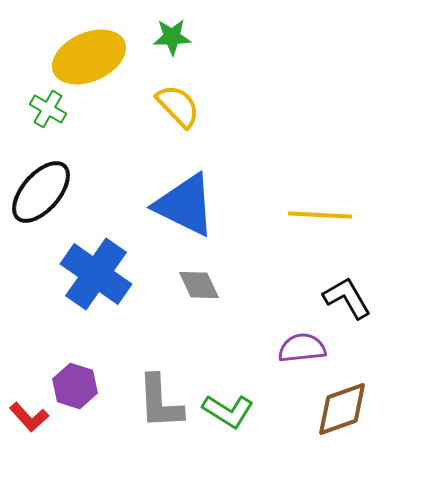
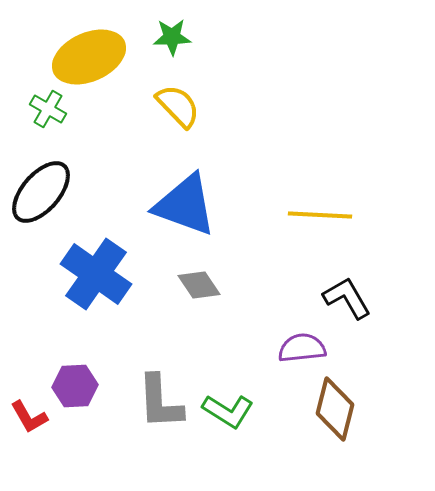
blue triangle: rotated 6 degrees counterclockwise
gray diamond: rotated 9 degrees counterclockwise
purple hexagon: rotated 21 degrees counterclockwise
brown diamond: moved 7 px left; rotated 56 degrees counterclockwise
red L-shape: rotated 12 degrees clockwise
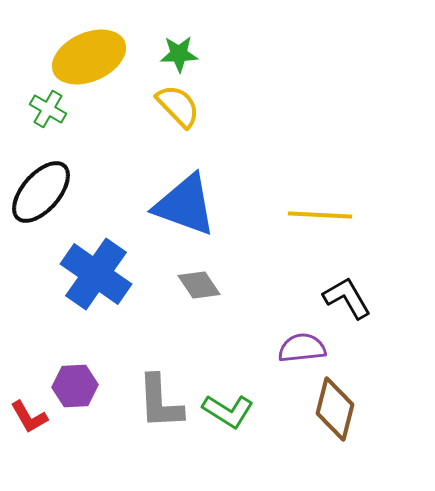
green star: moved 7 px right, 17 px down
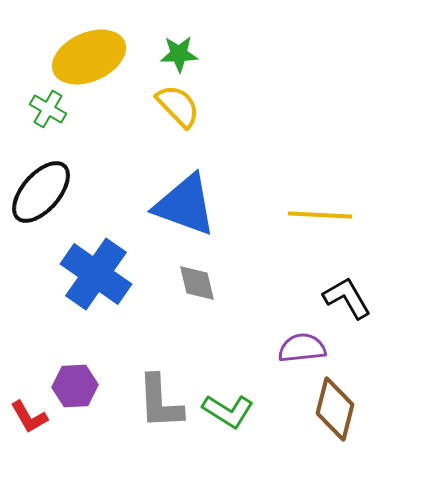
gray diamond: moved 2 px left, 2 px up; rotated 21 degrees clockwise
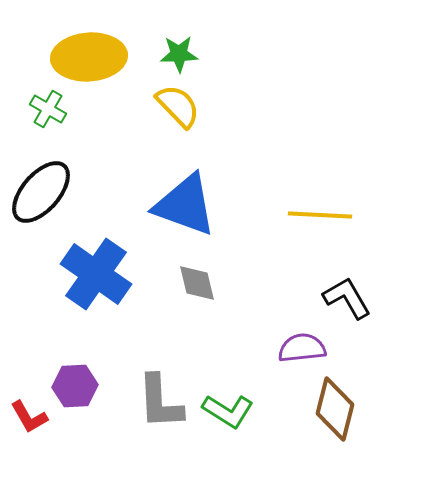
yellow ellipse: rotated 20 degrees clockwise
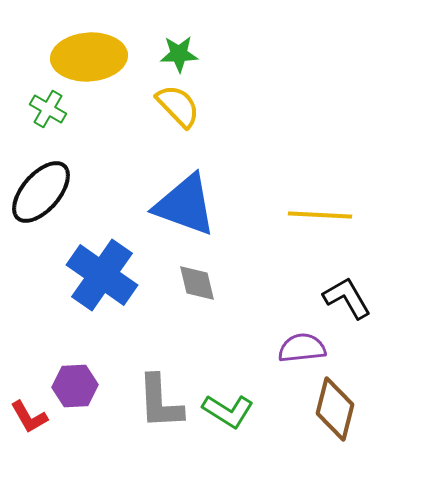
blue cross: moved 6 px right, 1 px down
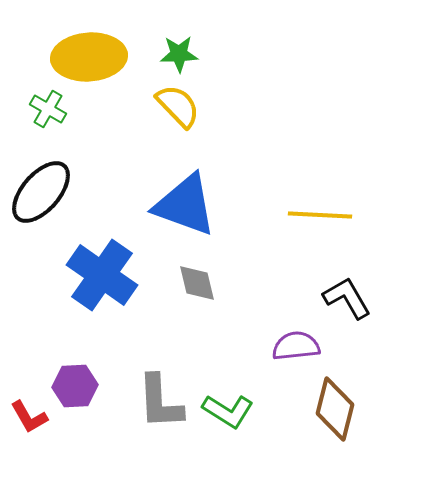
purple semicircle: moved 6 px left, 2 px up
